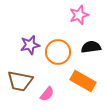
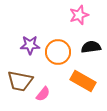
purple star: rotated 12 degrees clockwise
pink semicircle: moved 4 px left
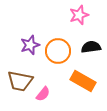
purple star: rotated 18 degrees counterclockwise
orange circle: moved 1 px up
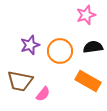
pink star: moved 7 px right
black semicircle: moved 2 px right
orange circle: moved 2 px right
orange rectangle: moved 5 px right
